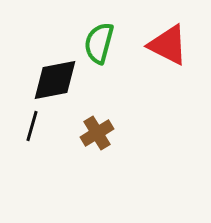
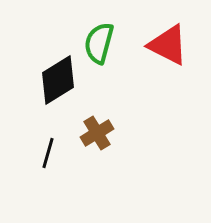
black diamond: moved 3 px right; rotated 21 degrees counterclockwise
black line: moved 16 px right, 27 px down
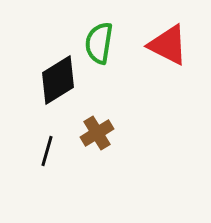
green semicircle: rotated 6 degrees counterclockwise
black line: moved 1 px left, 2 px up
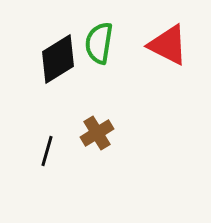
black diamond: moved 21 px up
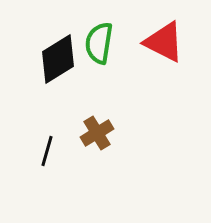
red triangle: moved 4 px left, 3 px up
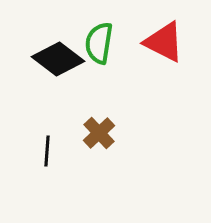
black diamond: rotated 69 degrees clockwise
brown cross: moved 2 px right; rotated 12 degrees counterclockwise
black line: rotated 12 degrees counterclockwise
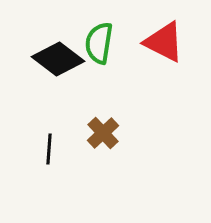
brown cross: moved 4 px right
black line: moved 2 px right, 2 px up
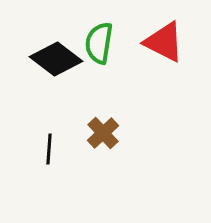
black diamond: moved 2 px left
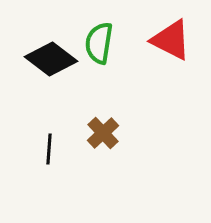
red triangle: moved 7 px right, 2 px up
black diamond: moved 5 px left
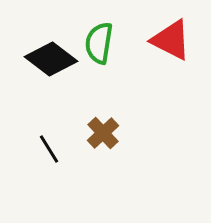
black line: rotated 36 degrees counterclockwise
